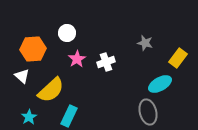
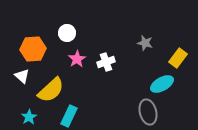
cyan ellipse: moved 2 px right
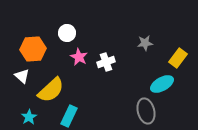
gray star: rotated 21 degrees counterclockwise
pink star: moved 2 px right, 2 px up; rotated 12 degrees counterclockwise
gray ellipse: moved 2 px left, 1 px up
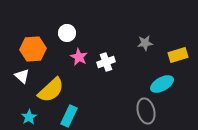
yellow rectangle: moved 3 px up; rotated 36 degrees clockwise
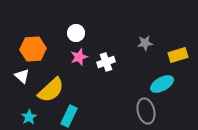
white circle: moved 9 px right
pink star: rotated 24 degrees clockwise
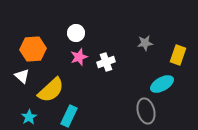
yellow rectangle: rotated 54 degrees counterclockwise
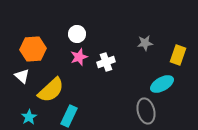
white circle: moved 1 px right, 1 px down
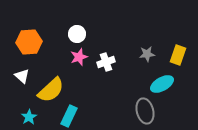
gray star: moved 2 px right, 11 px down
orange hexagon: moved 4 px left, 7 px up
gray ellipse: moved 1 px left
